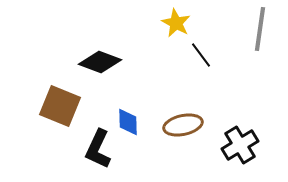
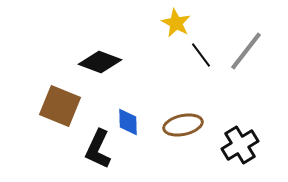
gray line: moved 14 px left, 22 px down; rotated 30 degrees clockwise
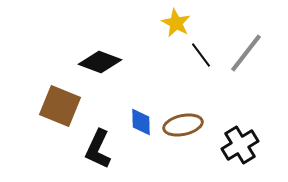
gray line: moved 2 px down
blue diamond: moved 13 px right
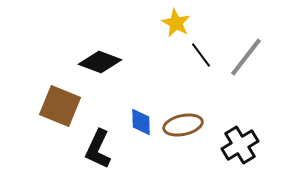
gray line: moved 4 px down
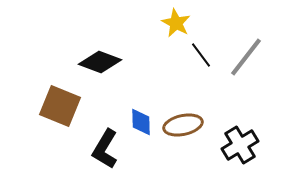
black L-shape: moved 7 px right; rotated 6 degrees clockwise
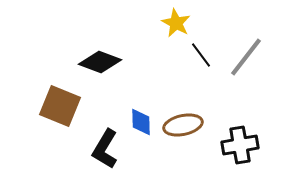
black cross: rotated 21 degrees clockwise
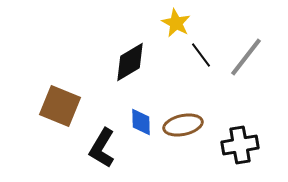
black diamond: moved 30 px right; rotated 51 degrees counterclockwise
black L-shape: moved 3 px left, 1 px up
